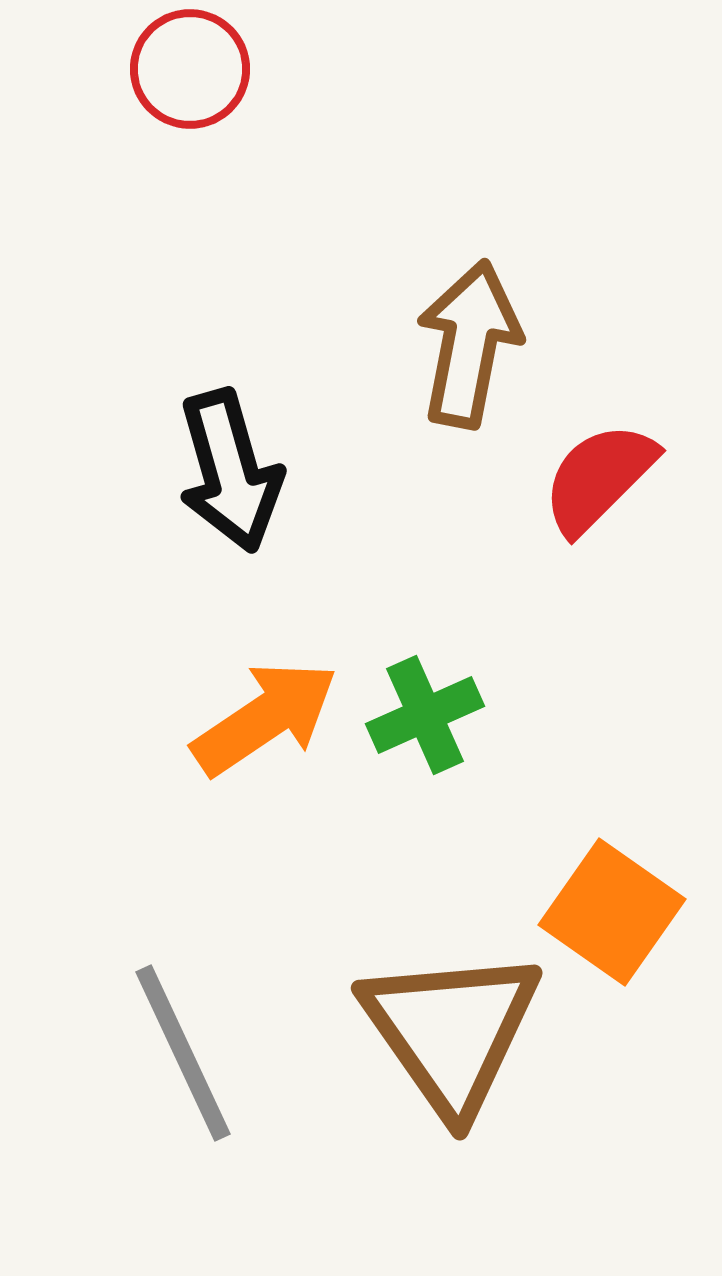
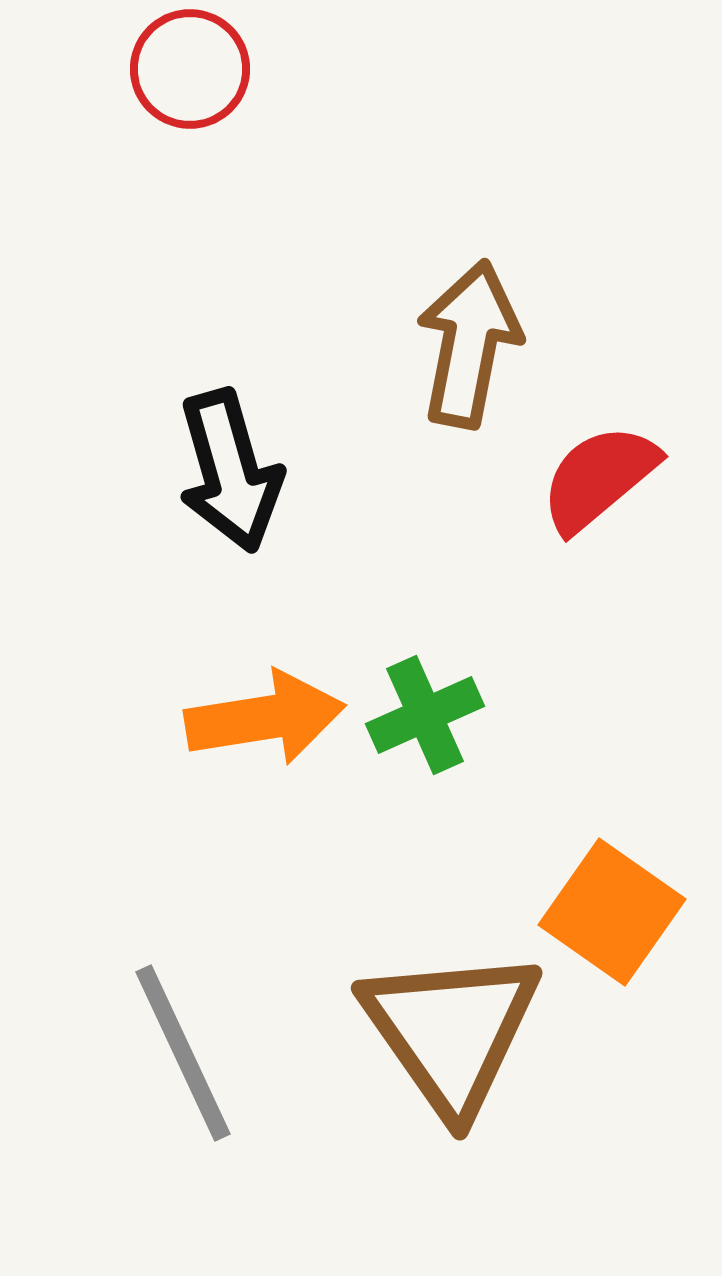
red semicircle: rotated 5 degrees clockwise
orange arrow: rotated 25 degrees clockwise
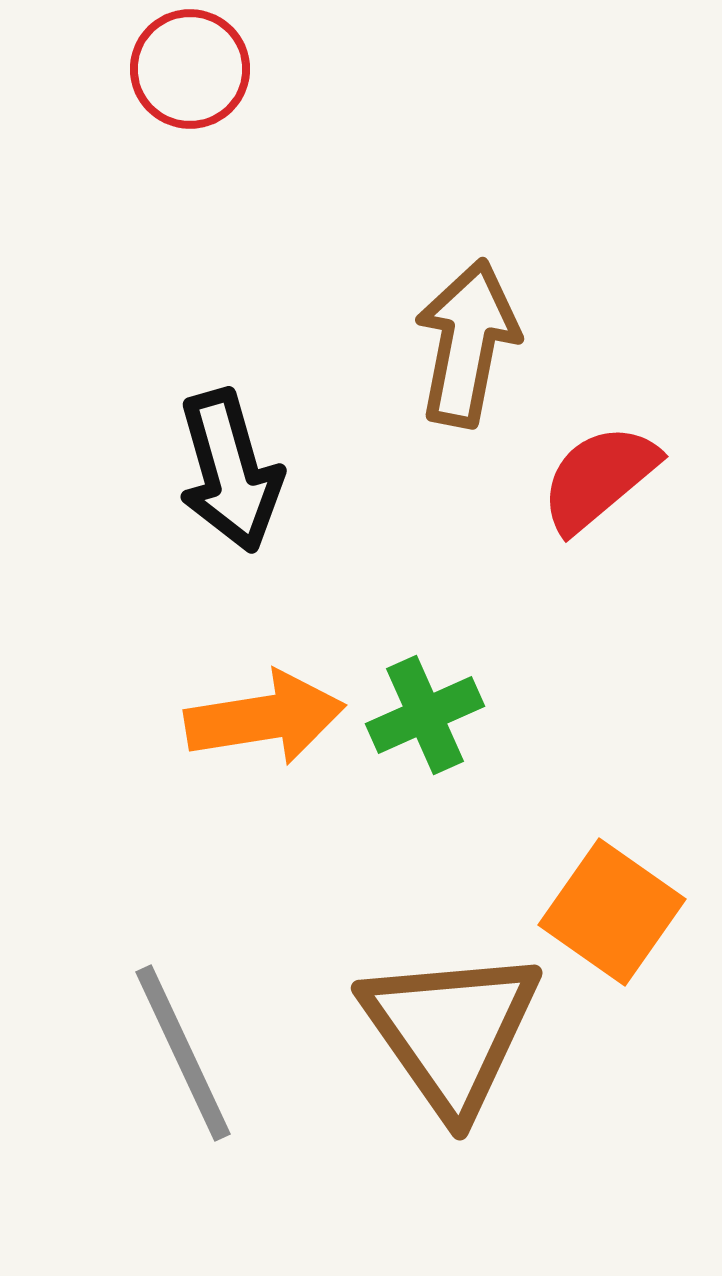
brown arrow: moved 2 px left, 1 px up
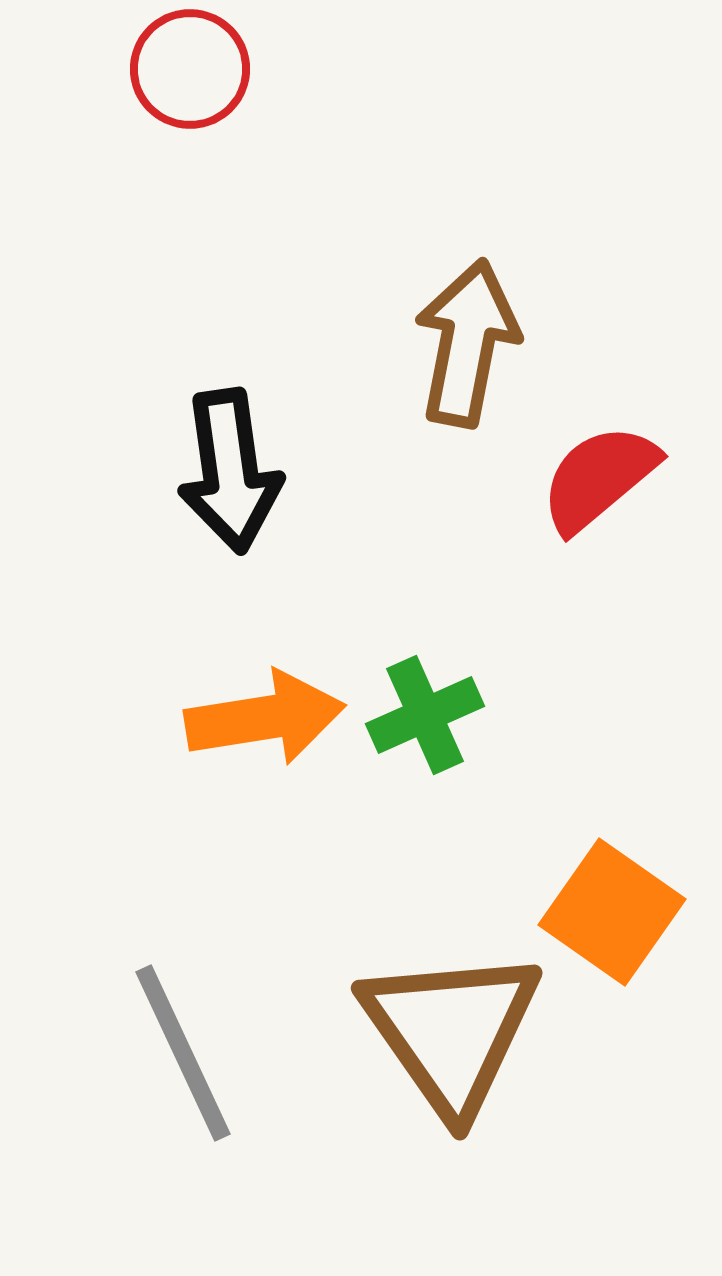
black arrow: rotated 8 degrees clockwise
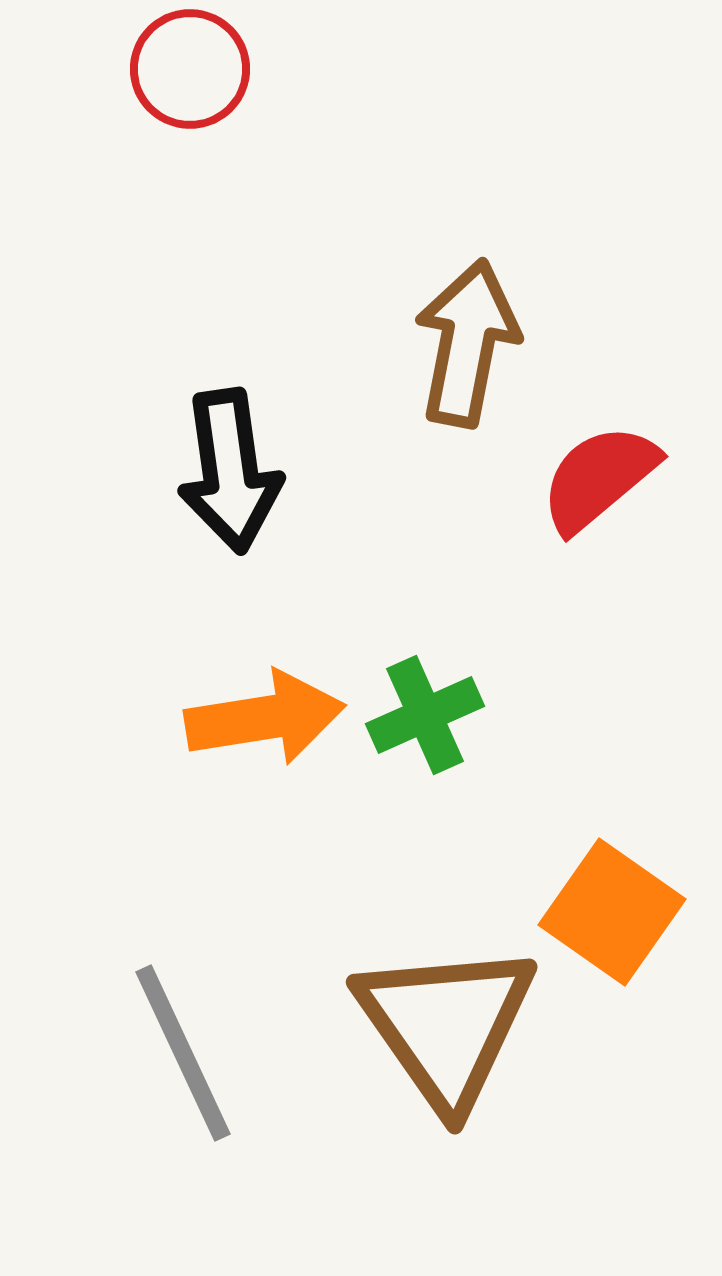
brown triangle: moved 5 px left, 6 px up
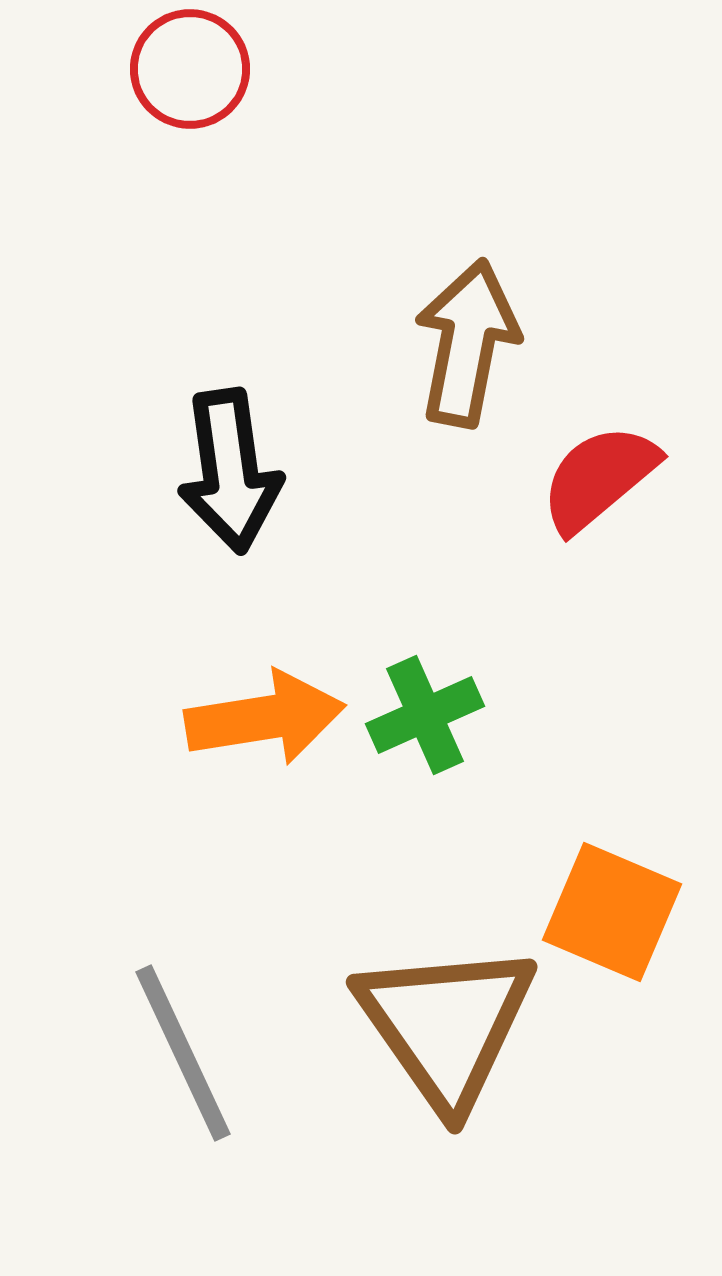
orange square: rotated 12 degrees counterclockwise
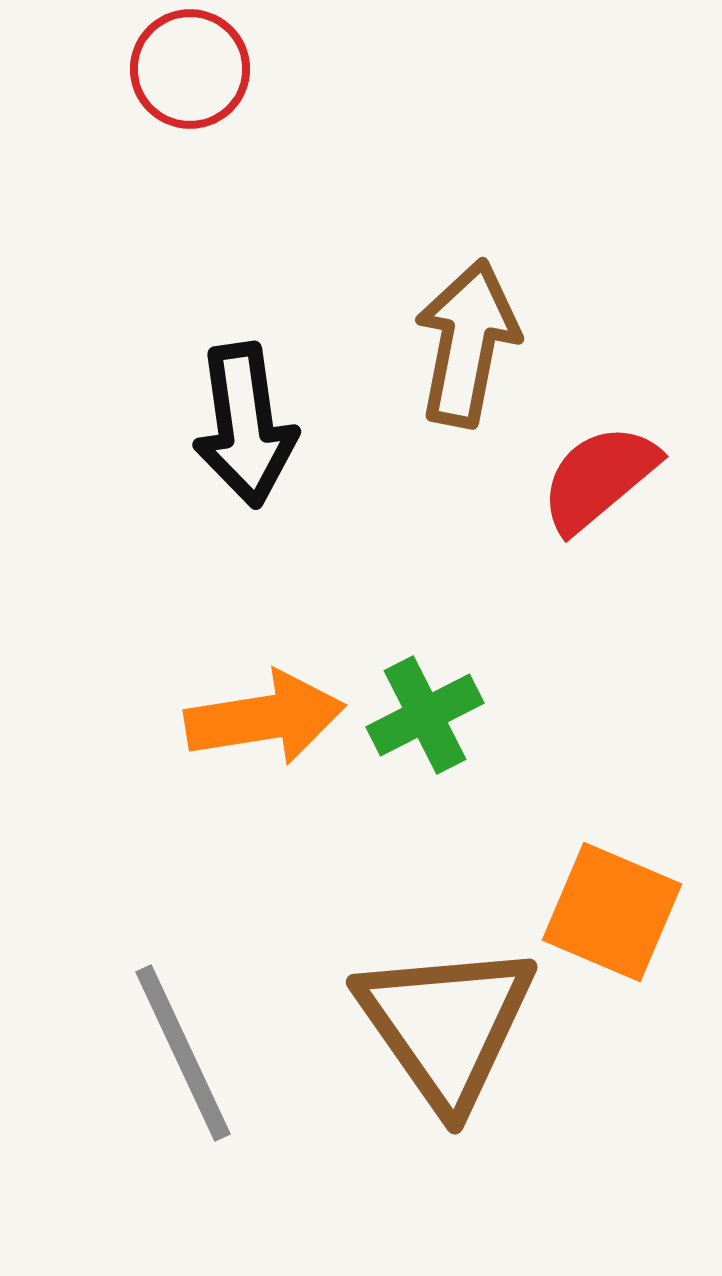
black arrow: moved 15 px right, 46 px up
green cross: rotated 3 degrees counterclockwise
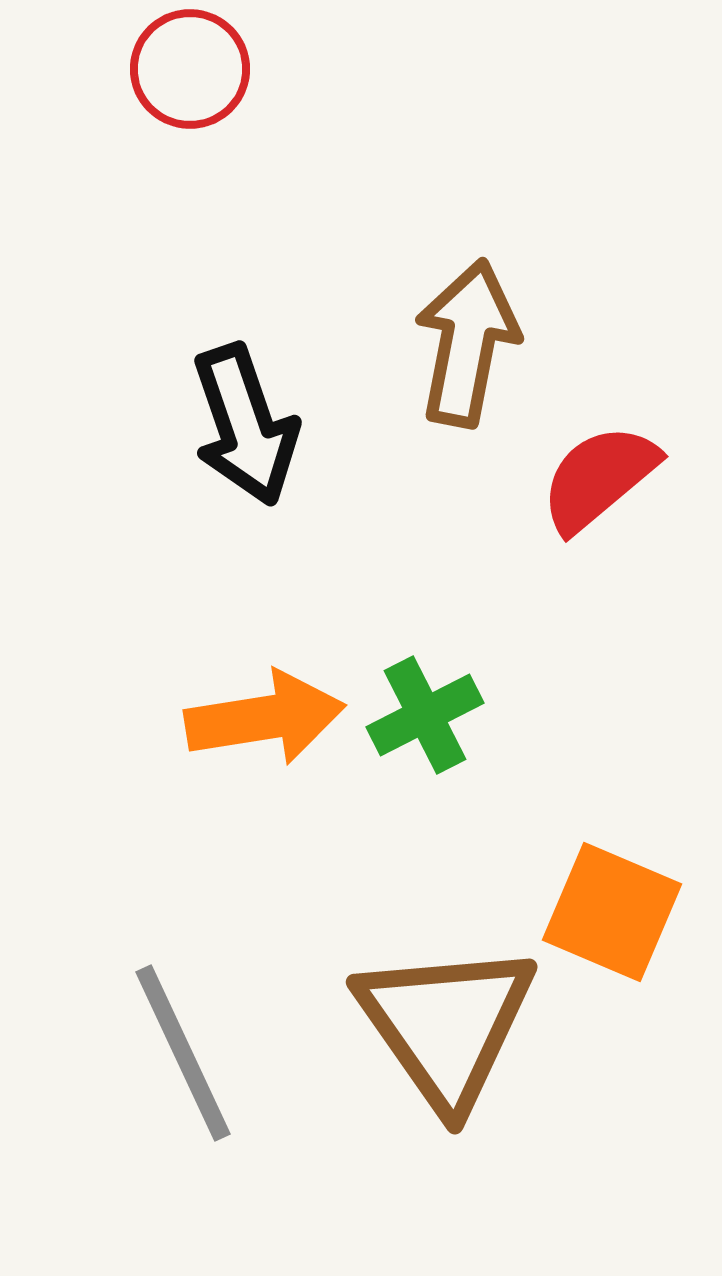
black arrow: rotated 11 degrees counterclockwise
